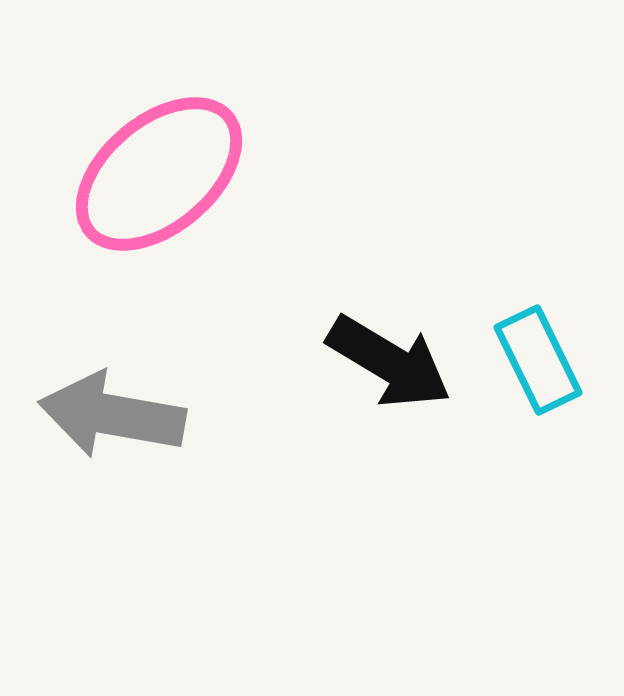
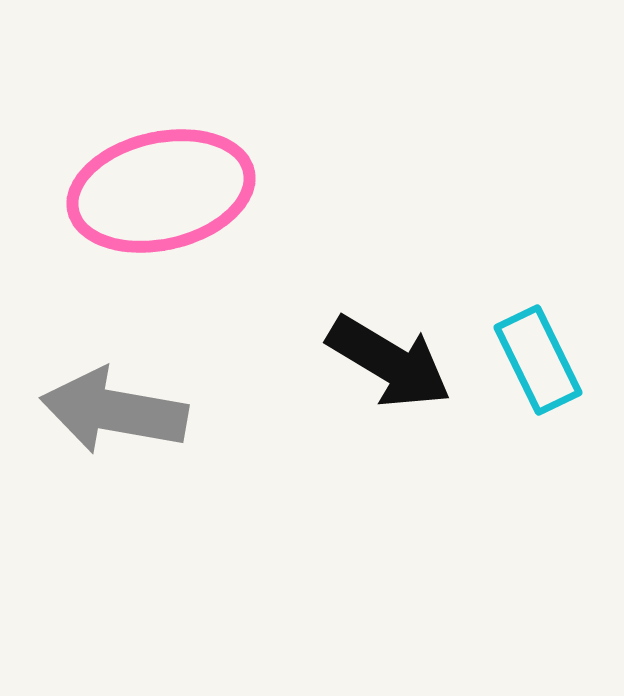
pink ellipse: moved 2 px right, 17 px down; rotated 27 degrees clockwise
gray arrow: moved 2 px right, 4 px up
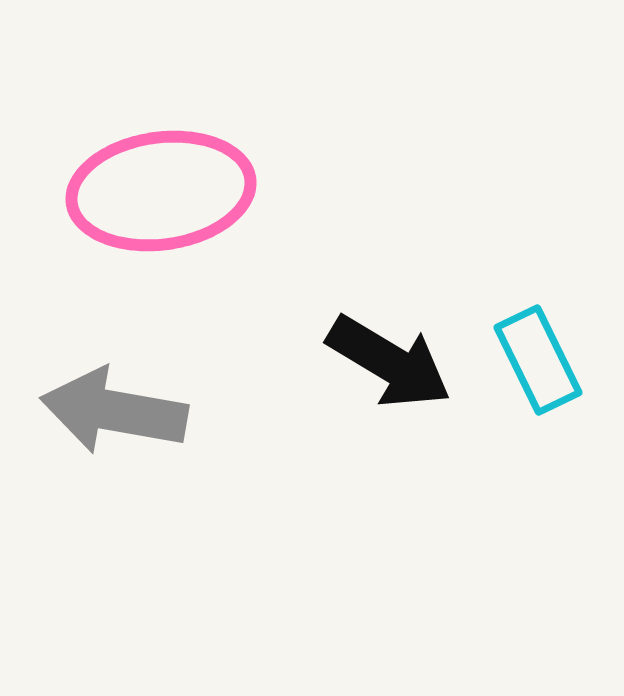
pink ellipse: rotated 5 degrees clockwise
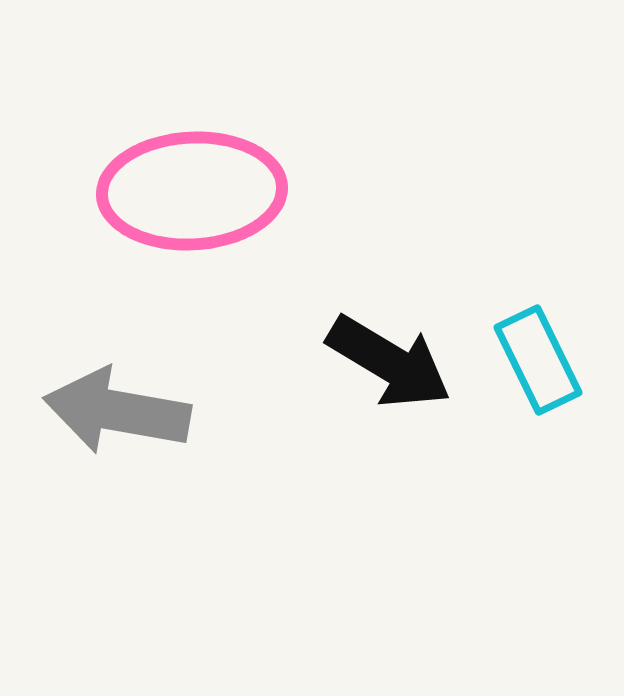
pink ellipse: moved 31 px right; rotated 5 degrees clockwise
gray arrow: moved 3 px right
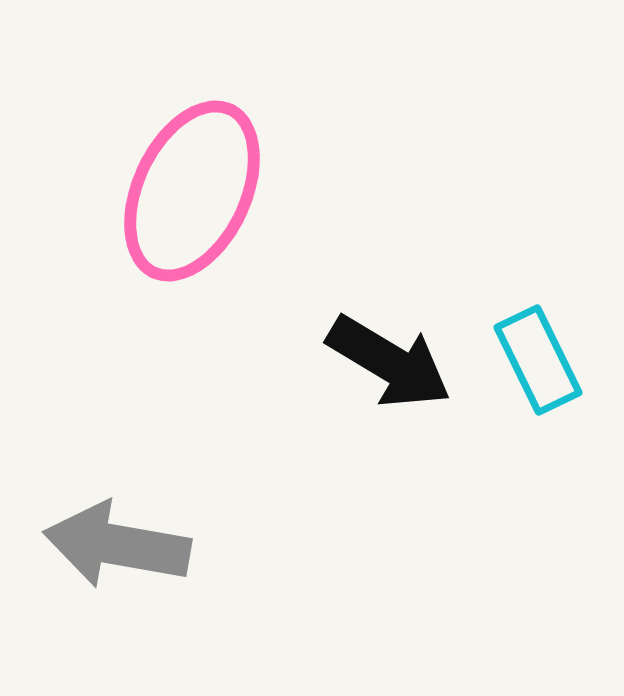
pink ellipse: rotated 62 degrees counterclockwise
gray arrow: moved 134 px down
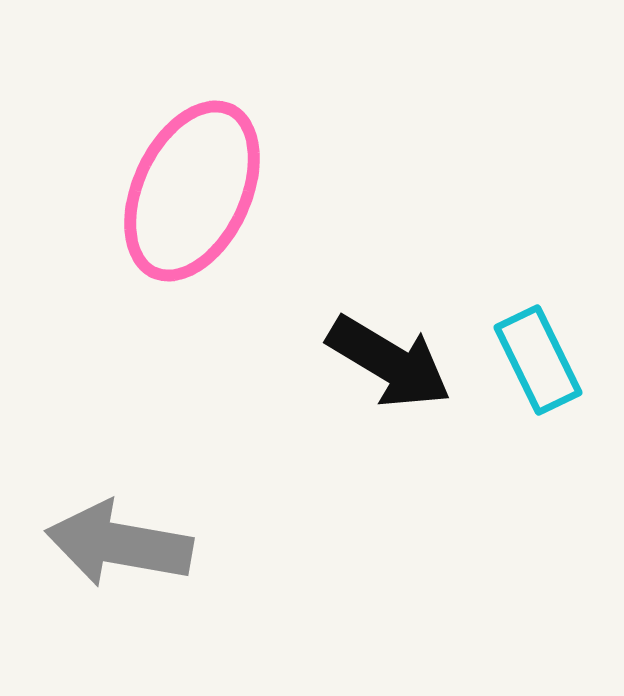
gray arrow: moved 2 px right, 1 px up
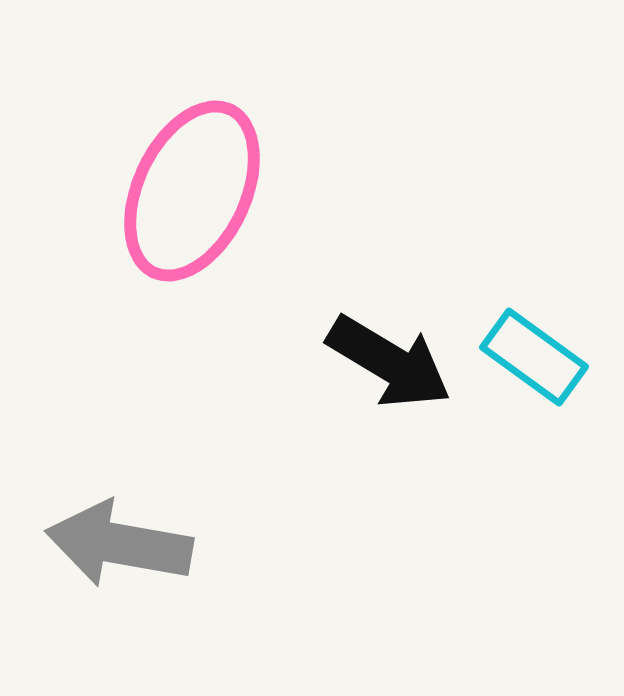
cyan rectangle: moved 4 px left, 3 px up; rotated 28 degrees counterclockwise
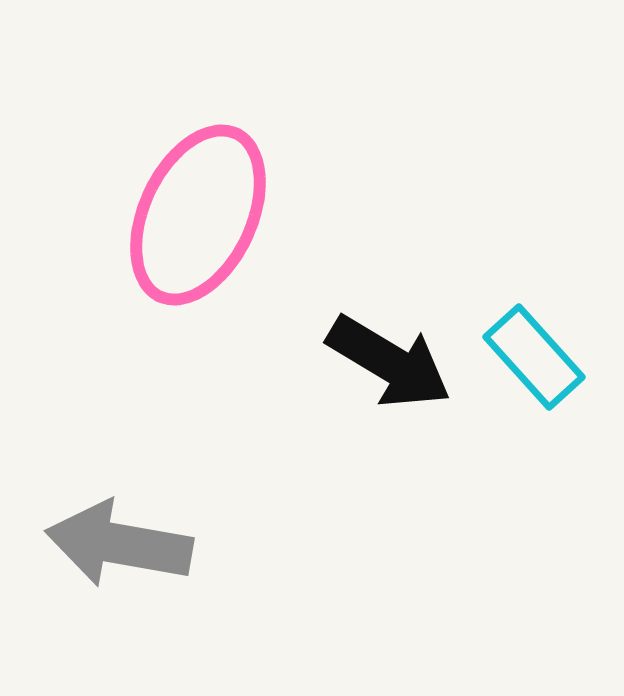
pink ellipse: moved 6 px right, 24 px down
cyan rectangle: rotated 12 degrees clockwise
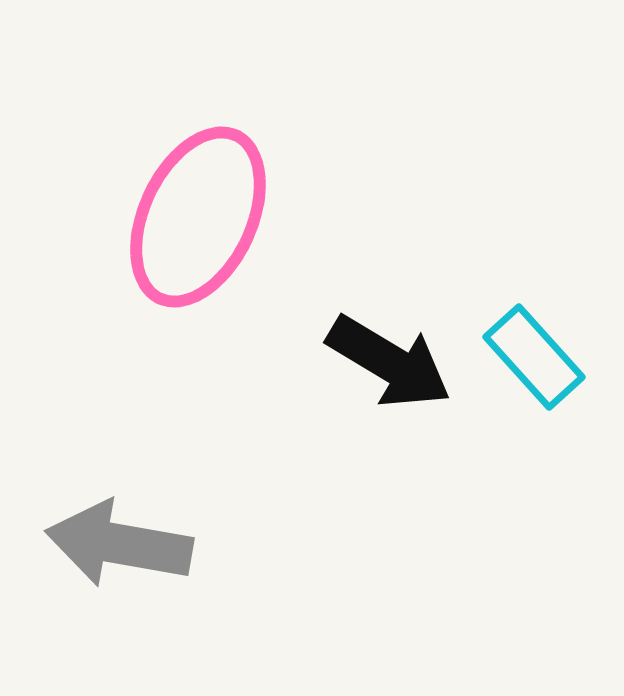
pink ellipse: moved 2 px down
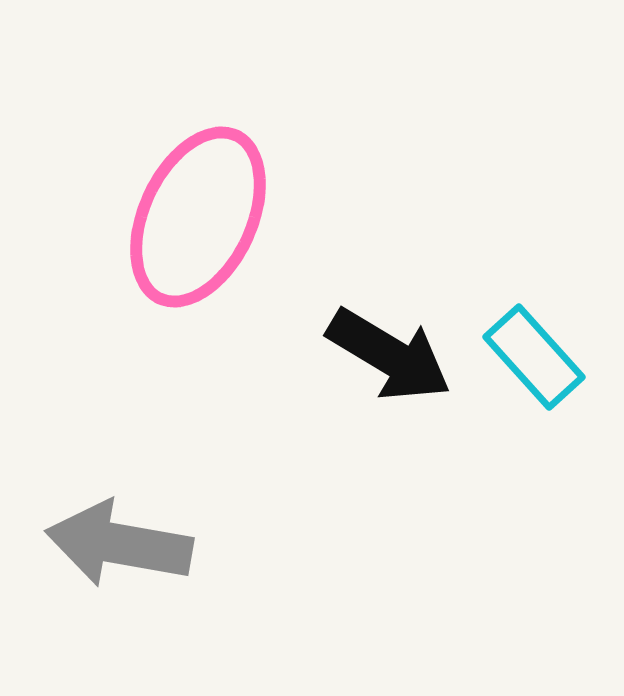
black arrow: moved 7 px up
